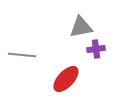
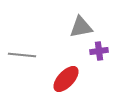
purple cross: moved 3 px right, 2 px down
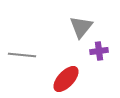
gray triangle: rotated 40 degrees counterclockwise
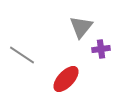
purple cross: moved 2 px right, 2 px up
gray line: rotated 28 degrees clockwise
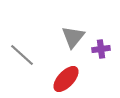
gray triangle: moved 8 px left, 10 px down
gray line: rotated 8 degrees clockwise
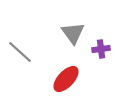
gray triangle: moved 4 px up; rotated 15 degrees counterclockwise
gray line: moved 2 px left, 3 px up
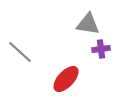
gray triangle: moved 15 px right, 9 px up; rotated 45 degrees counterclockwise
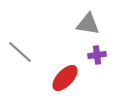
purple cross: moved 4 px left, 6 px down
red ellipse: moved 1 px left, 1 px up
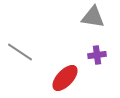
gray triangle: moved 5 px right, 7 px up
gray line: rotated 8 degrees counterclockwise
